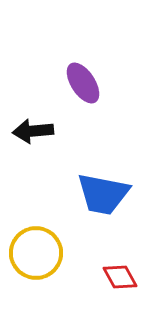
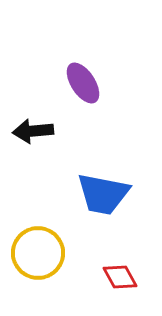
yellow circle: moved 2 px right
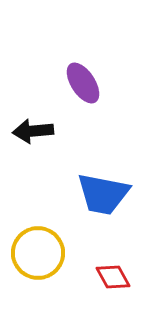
red diamond: moved 7 px left
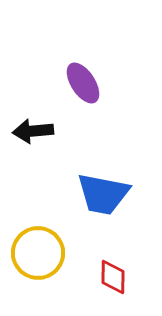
red diamond: rotated 30 degrees clockwise
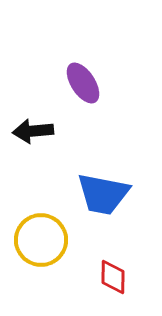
yellow circle: moved 3 px right, 13 px up
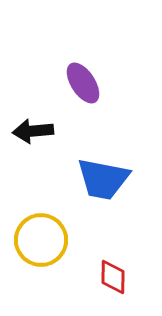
blue trapezoid: moved 15 px up
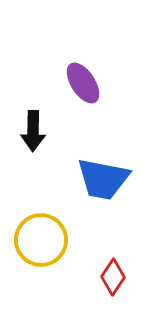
black arrow: rotated 84 degrees counterclockwise
red diamond: rotated 33 degrees clockwise
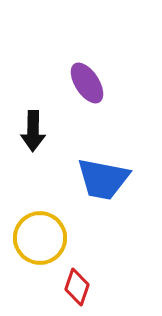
purple ellipse: moved 4 px right
yellow circle: moved 1 px left, 2 px up
red diamond: moved 36 px left, 10 px down; rotated 15 degrees counterclockwise
